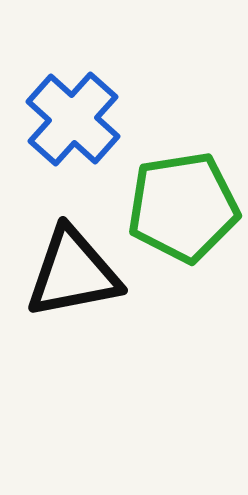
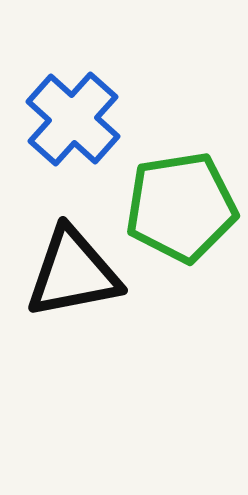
green pentagon: moved 2 px left
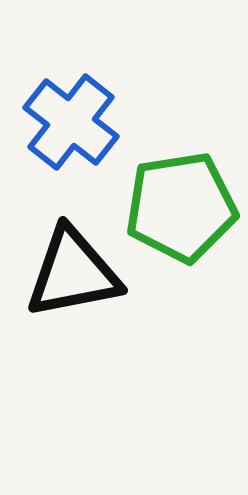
blue cross: moved 2 px left, 3 px down; rotated 4 degrees counterclockwise
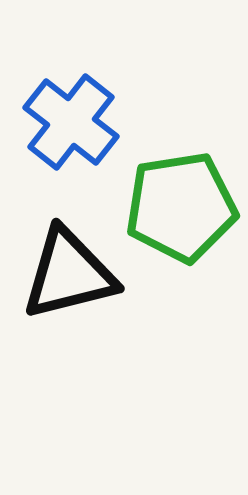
black triangle: moved 4 px left, 1 px down; rotated 3 degrees counterclockwise
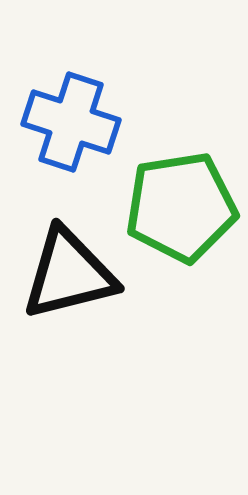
blue cross: rotated 20 degrees counterclockwise
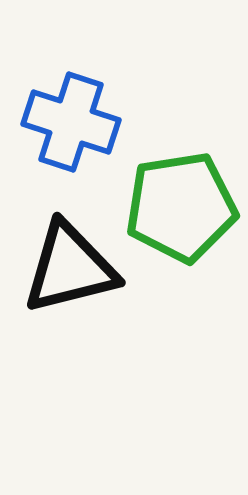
black triangle: moved 1 px right, 6 px up
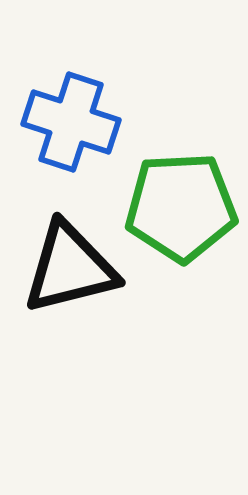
green pentagon: rotated 6 degrees clockwise
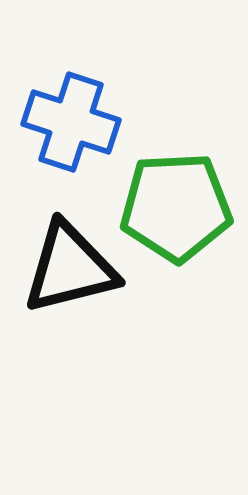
green pentagon: moved 5 px left
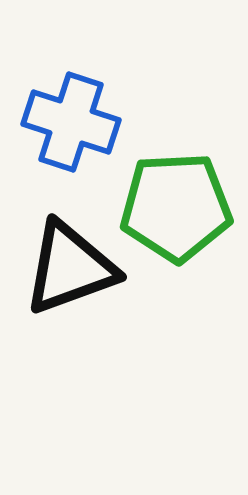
black triangle: rotated 6 degrees counterclockwise
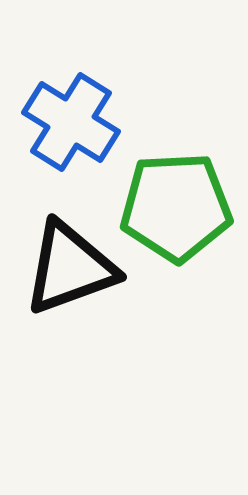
blue cross: rotated 14 degrees clockwise
